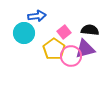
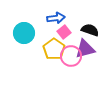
blue arrow: moved 19 px right, 2 px down
black semicircle: rotated 12 degrees clockwise
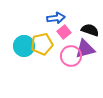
cyan circle: moved 13 px down
yellow pentagon: moved 12 px left, 5 px up; rotated 25 degrees clockwise
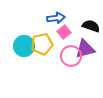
black semicircle: moved 1 px right, 4 px up
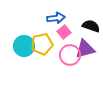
pink circle: moved 1 px left, 1 px up
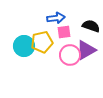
pink square: rotated 32 degrees clockwise
yellow pentagon: moved 2 px up
purple triangle: moved 1 px right, 1 px down; rotated 15 degrees counterclockwise
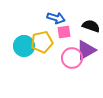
blue arrow: rotated 24 degrees clockwise
pink circle: moved 2 px right, 3 px down
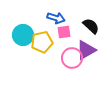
black semicircle: rotated 24 degrees clockwise
cyan circle: moved 1 px left, 11 px up
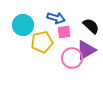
cyan circle: moved 10 px up
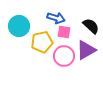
cyan circle: moved 4 px left, 1 px down
pink square: rotated 16 degrees clockwise
pink circle: moved 8 px left, 2 px up
